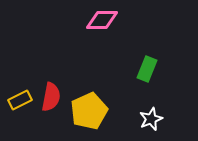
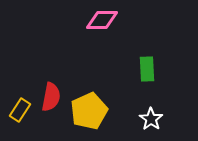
green rectangle: rotated 25 degrees counterclockwise
yellow rectangle: moved 10 px down; rotated 30 degrees counterclockwise
white star: rotated 15 degrees counterclockwise
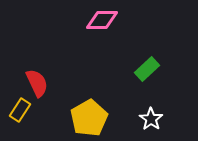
green rectangle: rotated 50 degrees clockwise
red semicircle: moved 14 px left, 14 px up; rotated 36 degrees counterclockwise
yellow pentagon: moved 7 px down; rotated 6 degrees counterclockwise
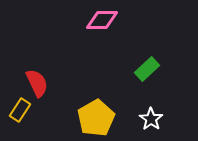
yellow pentagon: moved 7 px right
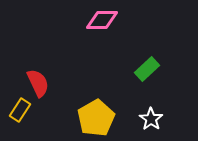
red semicircle: moved 1 px right
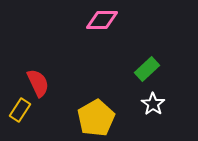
white star: moved 2 px right, 15 px up
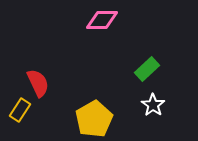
white star: moved 1 px down
yellow pentagon: moved 2 px left, 1 px down
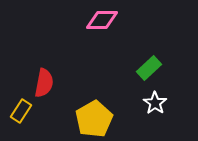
green rectangle: moved 2 px right, 1 px up
red semicircle: moved 6 px right; rotated 36 degrees clockwise
white star: moved 2 px right, 2 px up
yellow rectangle: moved 1 px right, 1 px down
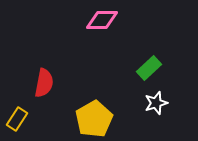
white star: moved 1 px right; rotated 20 degrees clockwise
yellow rectangle: moved 4 px left, 8 px down
